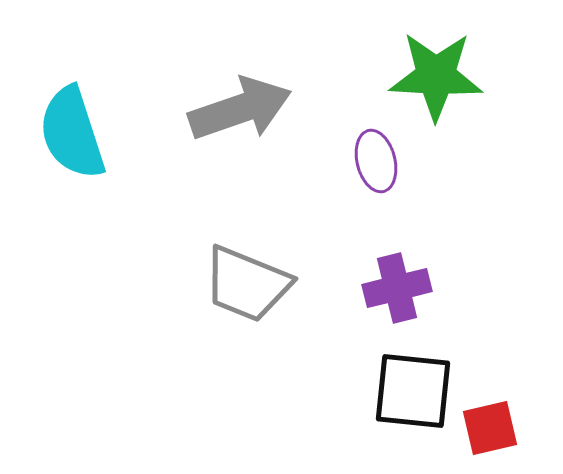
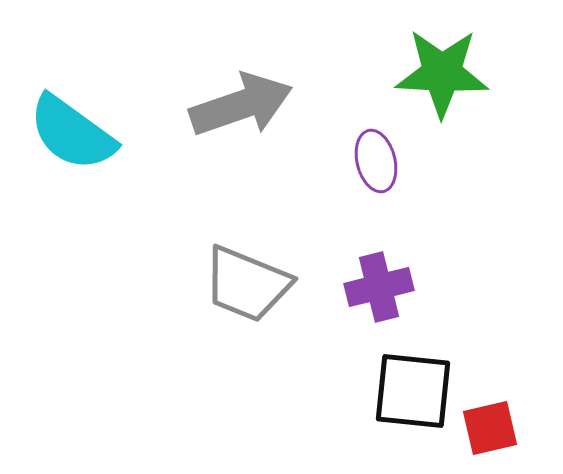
green star: moved 6 px right, 3 px up
gray arrow: moved 1 px right, 4 px up
cyan semicircle: rotated 36 degrees counterclockwise
purple cross: moved 18 px left, 1 px up
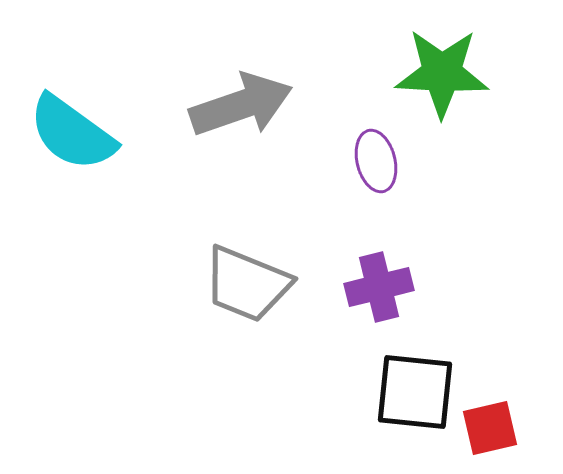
black square: moved 2 px right, 1 px down
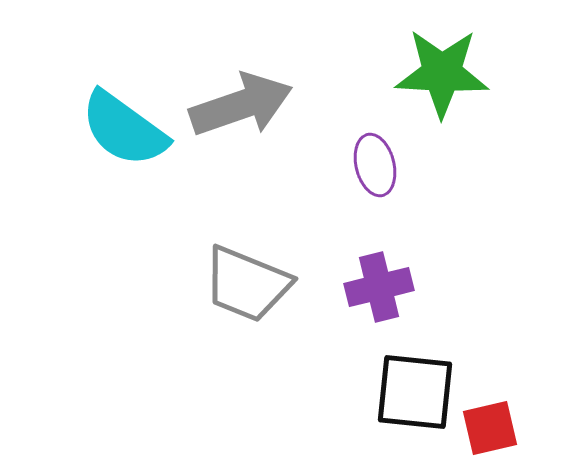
cyan semicircle: moved 52 px right, 4 px up
purple ellipse: moved 1 px left, 4 px down
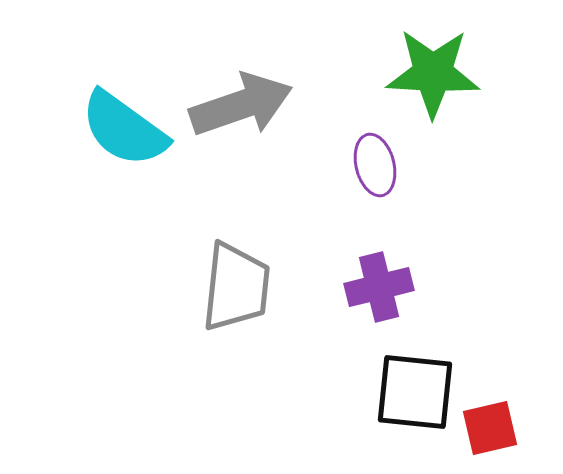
green star: moved 9 px left
gray trapezoid: moved 11 px left, 3 px down; rotated 106 degrees counterclockwise
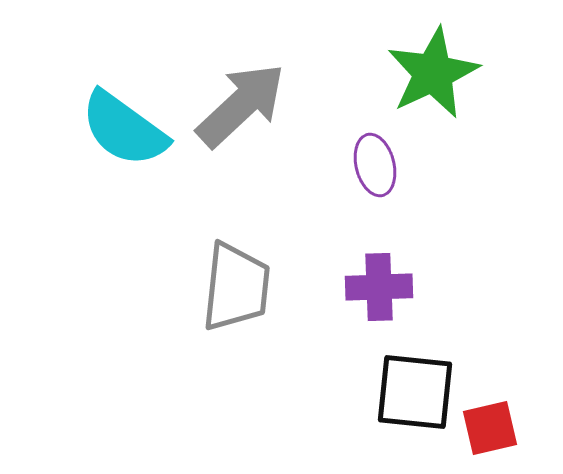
green star: rotated 28 degrees counterclockwise
gray arrow: rotated 24 degrees counterclockwise
purple cross: rotated 12 degrees clockwise
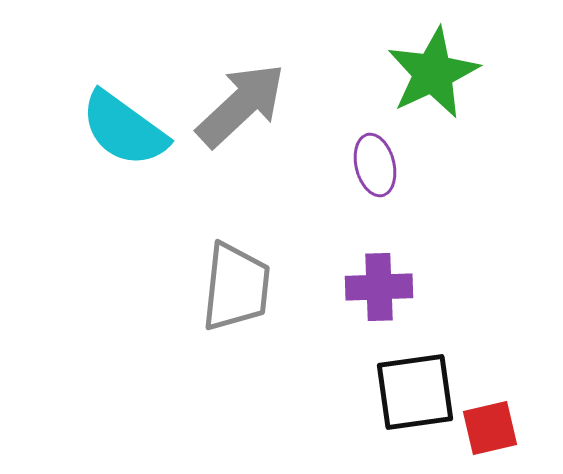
black square: rotated 14 degrees counterclockwise
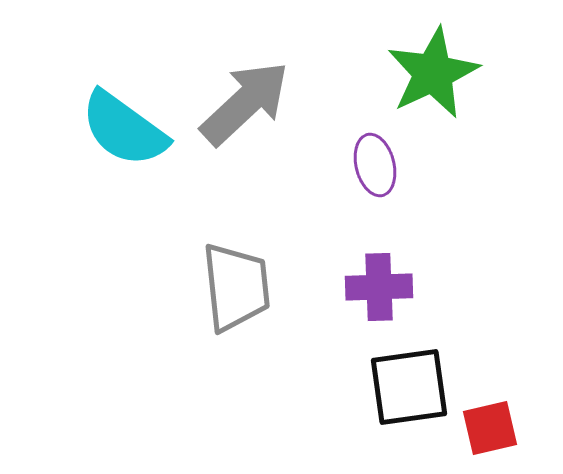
gray arrow: moved 4 px right, 2 px up
gray trapezoid: rotated 12 degrees counterclockwise
black square: moved 6 px left, 5 px up
